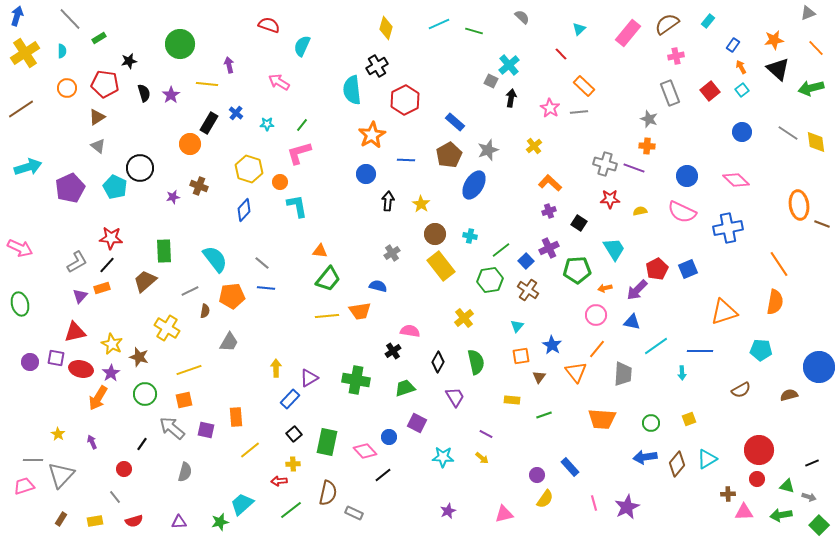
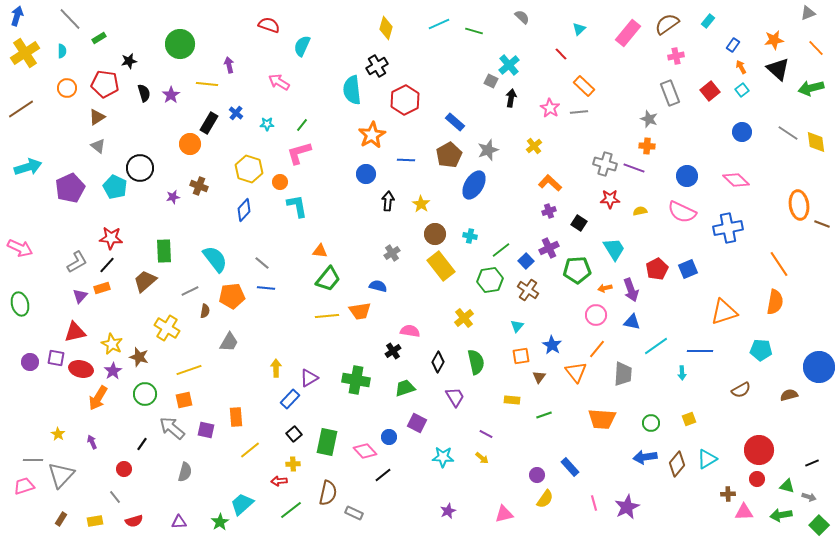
purple arrow at (637, 290): moved 6 px left; rotated 65 degrees counterclockwise
purple star at (111, 373): moved 2 px right, 2 px up
green star at (220, 522): rotated 18 degrees counterclockwise
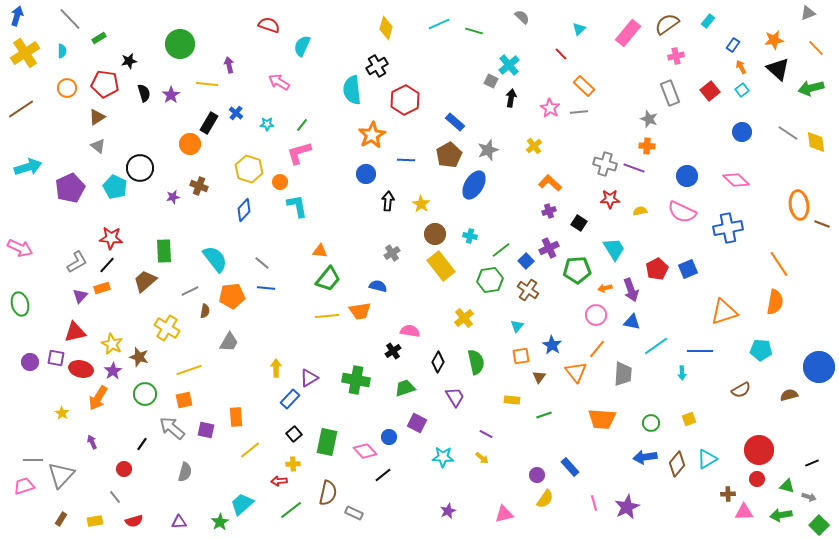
yellow star at (58, 434): moved 4 px right, 21 px up
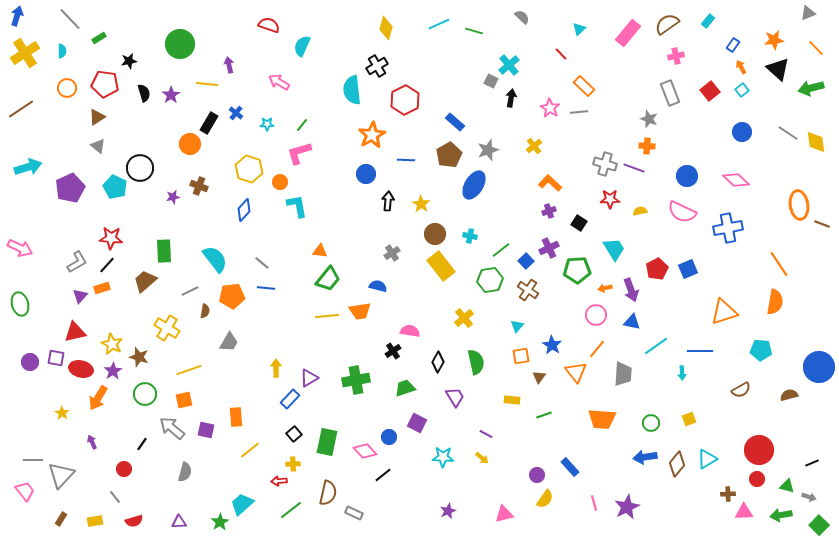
green cross at (356, 380): rotated 20 degrees counterclockwise
pink trapezoid at (24, 486): moved 1 px right, 5 px down; rotated 70 degrees clockwise
